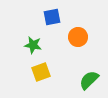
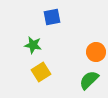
orange circle: moved 18 px right, 15 px down
yellow square: rotated 12 degrees counterclockwise
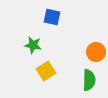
blue square: rotated 24 degrees clockwise
yellow square: moved 5 px right, 1 px up
green semicircle: rotated 135 degrees clockwise
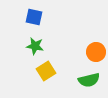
blue square: moved 18 px left
green star: moved 2 px right, 1 px down
green semicircle: rotated 75 degrees clockwise
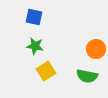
orange circle: moved 3 px up
green semicircle: moved 2 px left, 4 px up; rotated 25 degrees clockwise
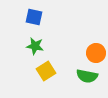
orange circle: moved 4 px down
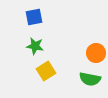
blue square: rotated 24 degrees counterclockwise
green semicircle: moved 3 px right, 3 px down
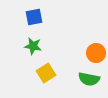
green star: moved 2 px left
yellow square: moved 2 px down
green semicircle: moved 1 px left
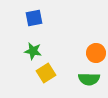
blue square: moved 1 px down
green star: moved 5 px down
green semicircle: rotated 10 degrees counterclockwise
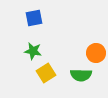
green semicircle: moved 8 px left, 4 px up
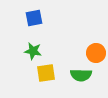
yellow square: rotated 24 degrees clockwise
